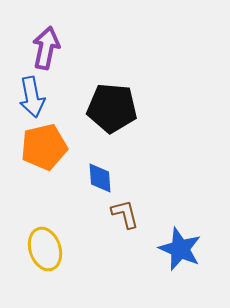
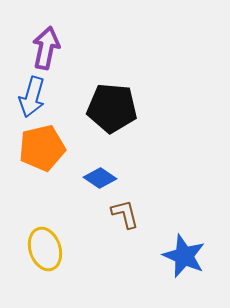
blue arrow: rotated 27 degrees clockwise
orange pentagon: moved 2 px left, 1 px down
blue diamond: rotated 52 degrees counterclockwise
blue star: moved 4 px right, 7 px down
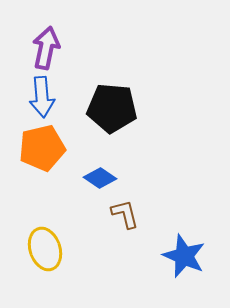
blue arrow: moved 10 px right; rotated 21 degrees counterclockwise
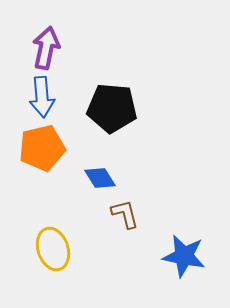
blue diamond: rotated 24 degrees clockwise
yellow ellipse: moved 8 px right
blue star: rotated 12 degrees counterclockwise
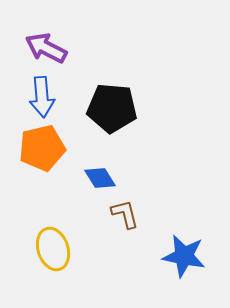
purple arrow: rotated 75 degrees counterclockwise
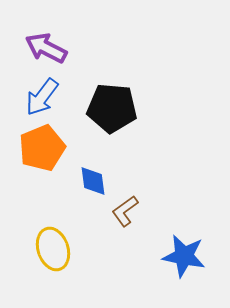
blue arrow: rotated 42 degrees clockwise
orange pentagon: rotated 9 degrees counterclockwise
blue diamond: moved 7 px left, 3 px down; rotated 24 degrees clockwise
brown L-shape: moved 3 px up; rotated 112 degrees counterclockwise
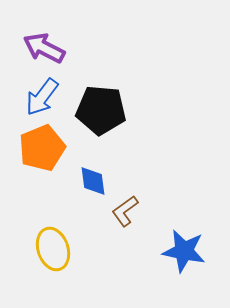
purple arrow: moved 2 px left
black pentagon: moved 11 px left, 2 px down
blue star: moved 5 px up
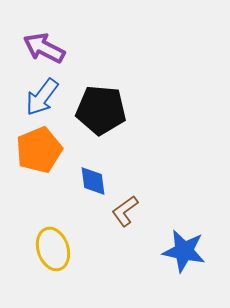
orange pentagon: moved 3 px left, 2 px down
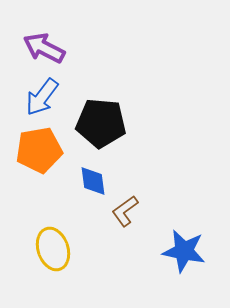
black pentagon: moved 13 px down
orange pentagon: rotated 12 degrees clockwise
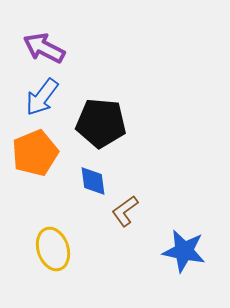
orange pentagon: moved 4 px left, 3 px down; rotated 12 degrees counterclockwise
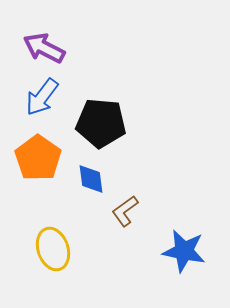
orange pentagon: moved 3 px right, 5 px down; rotated 15 degrees counterclockwise
blue diamond: moved 2 px left, 2 px up
